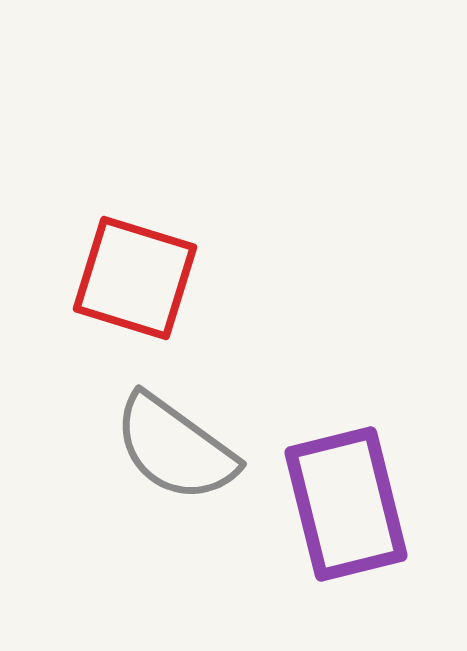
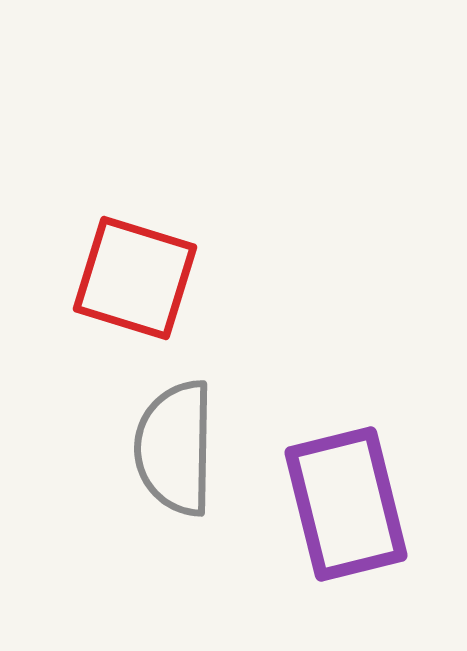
gray semicircle: rotated 55 degrees clockwise
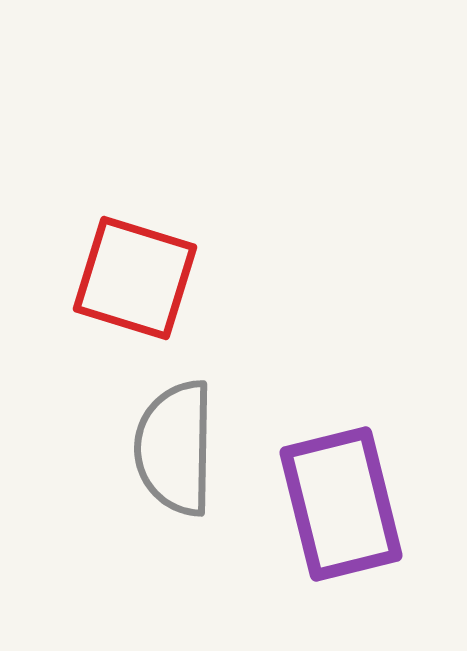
purple rectangle: moved 5 px left
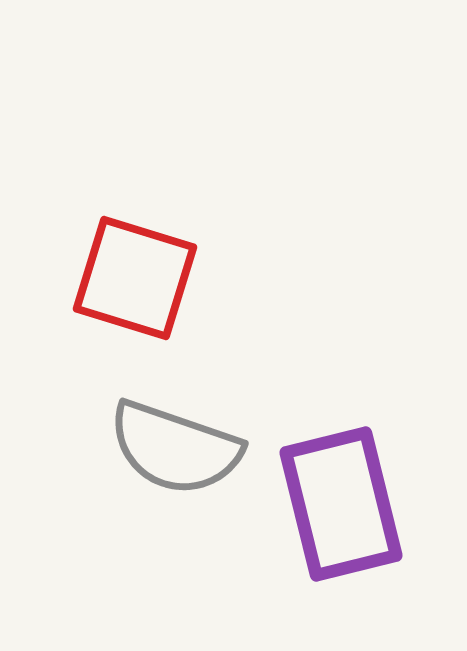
gray semicircle: rotated 72 degrees counterclockwise
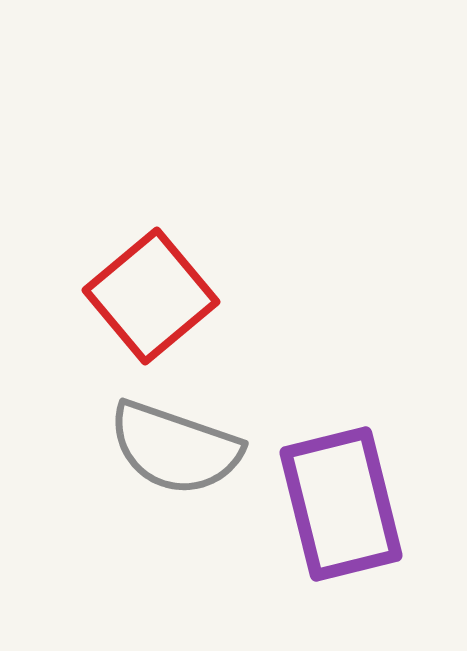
red square: moved 16 px right, 18 px down; rotated 33 degrees clockwise
